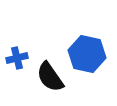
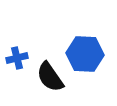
blue hexagon: moved 2 px left; rotated 9 degrees counterclockwise
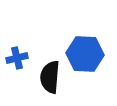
black semicircle: rotated 40 degrees clockwise
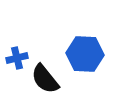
black semicircle: moved 5 px left, 2 px down; rotated 44 degrees counterclockwise
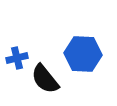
blue hexagon: moved 2 px left
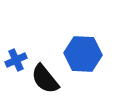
blue cross: moved 1 px left, 2 px down; rotated 10 degrees counterclockwise
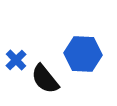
blue cross: rotated 20 degrees counterclockwise
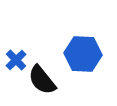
black semicircle: moved 3 px left, 1 px down
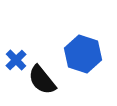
blue hexagon: rotated 15 degrees clockwise
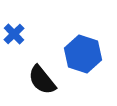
blue cross: moved 2 px left, 26 px up
